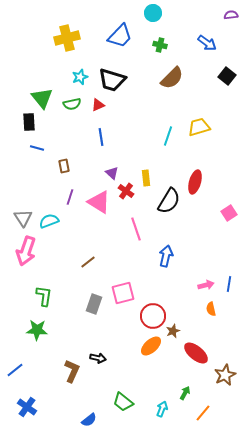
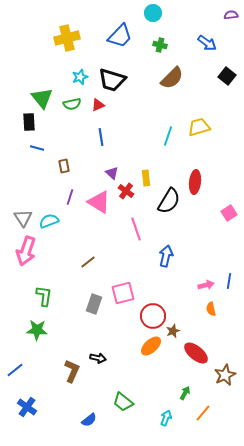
red ellipse at (195, 182): rotated 10 degrees counterclockwise
blue line at (229, 284): moved 3 px up
cyan arrow at (162, 409): moved 4 px right, 9 px down
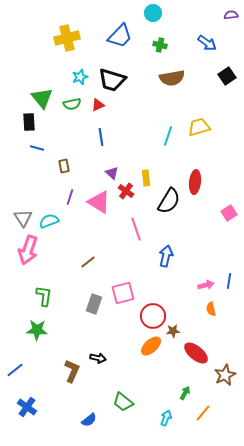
black square at (227, 76): rotated 18 degrees clockwise
brown semicircle at (172, 78): rotated 35 degrees clockwise
pink arrow at (26, 251): moved 2 px right, 1 px up
brown star at (173, 331): rotated 16 degrees clockwise
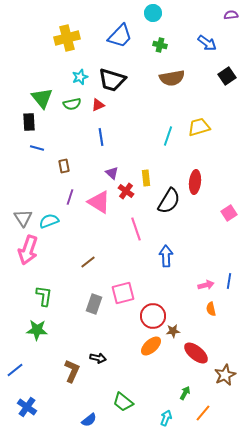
blue arrow at (166, 256): rotated 15 degrees counterclockwise
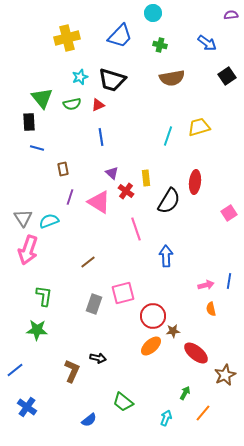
brown rectangle at (64, 166): moved 1 px left, 3 px down
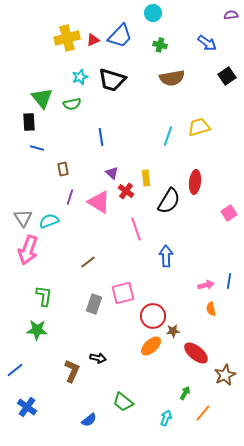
red triangle at (98, 105): moved 5 px left, 65 px up
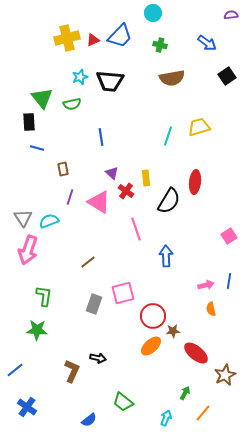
black trapezoid at (112, 80): moved 2 px left, 1 px down; rotated 12 degrees counterclockwise
pink square at (229, 213): moved 23 px down
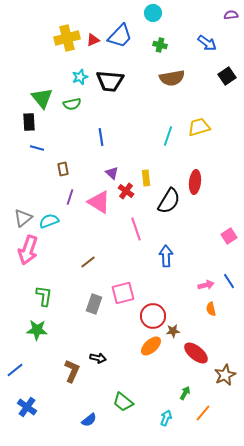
gray triangle at (23, 218): rotated 24 degrees clockwise
blue line at (229, 281): rotated 42 degrees counterclockwise
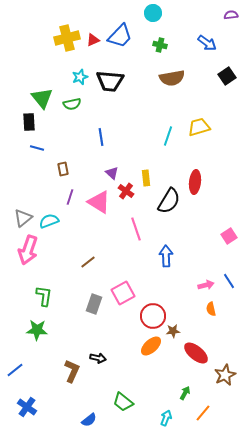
pink square at (123, 293): rotated 15 degrees counterclockwise
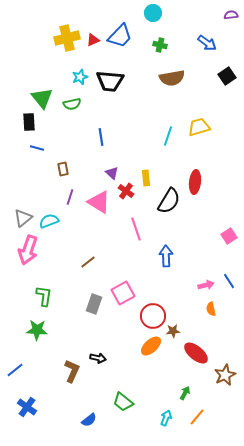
orange line at (203, 413): moved 6 px left, 4 px down
